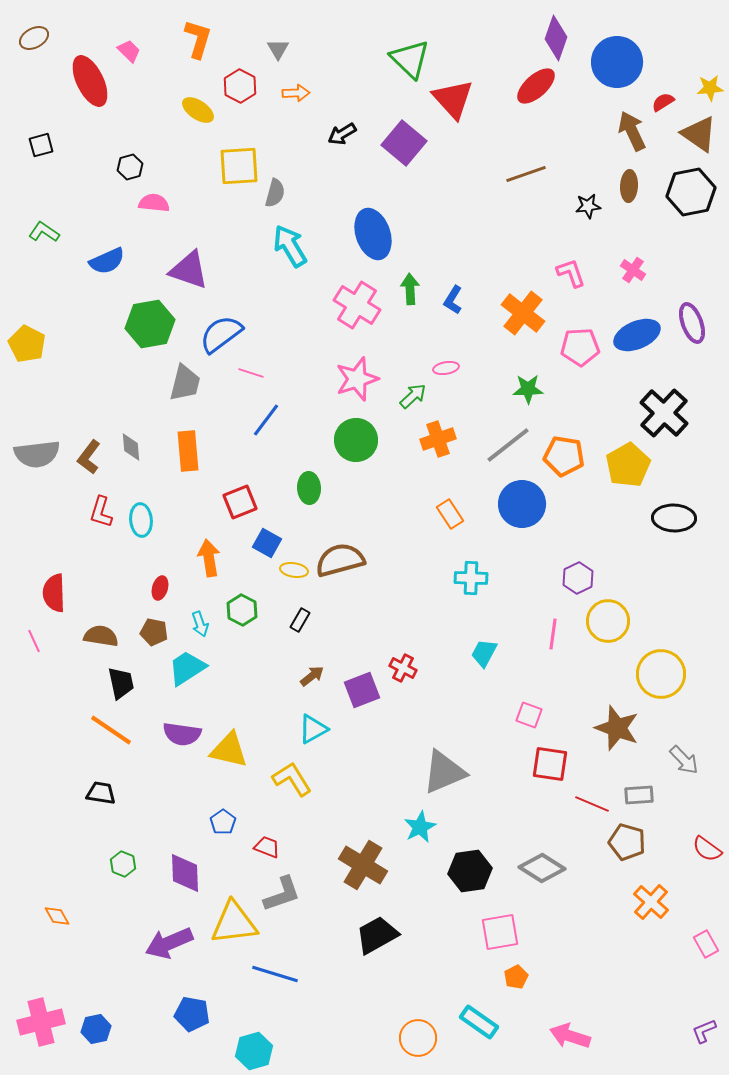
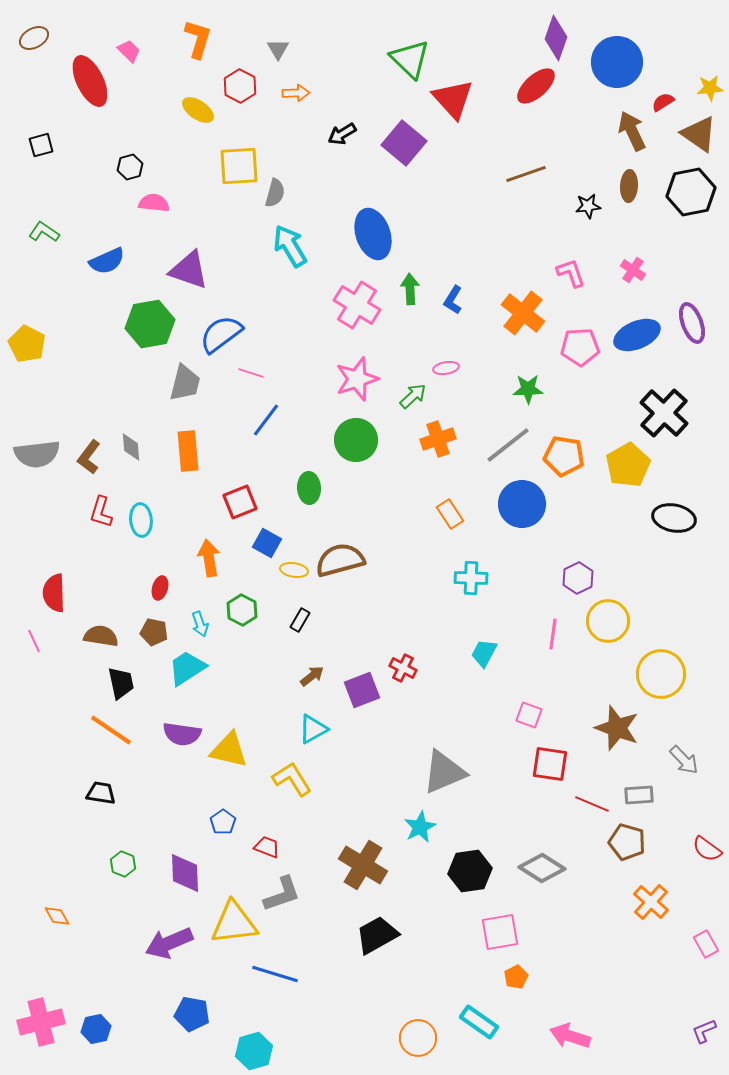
black ellipse at (674, 518): rotated 9 degrees clockwise
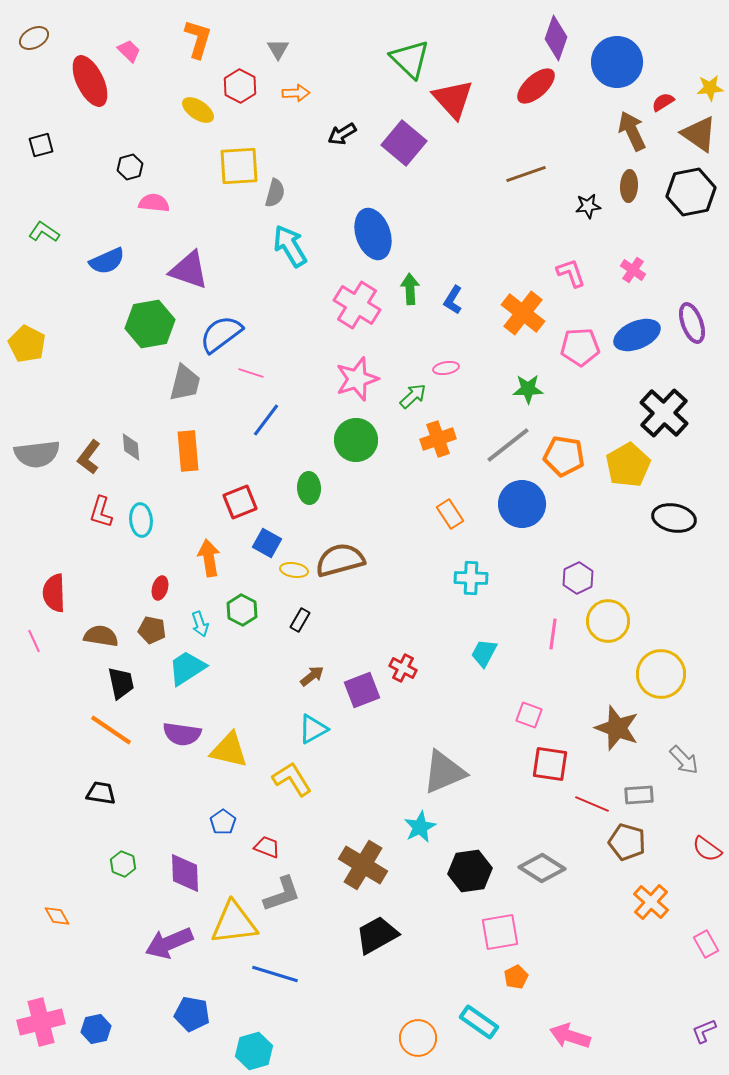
brown pentagon at (154, 632): moved 2 px left, 2 px up
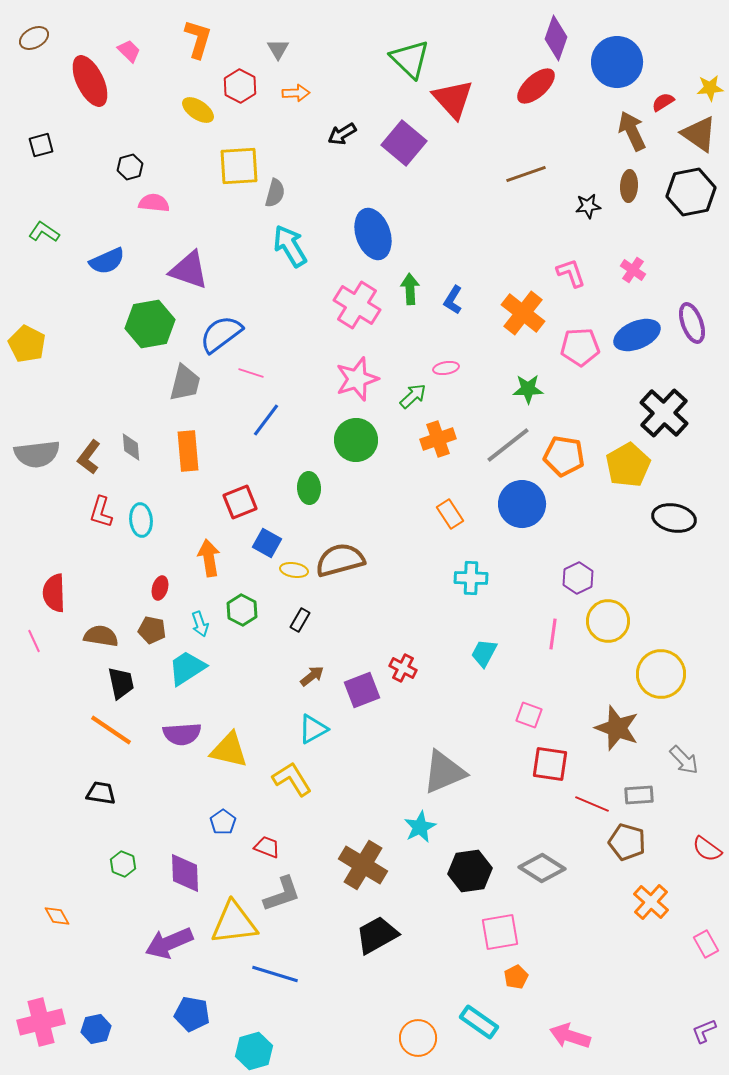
purple semicircle at (182, 734): rotated 12 degrees counterclockwise
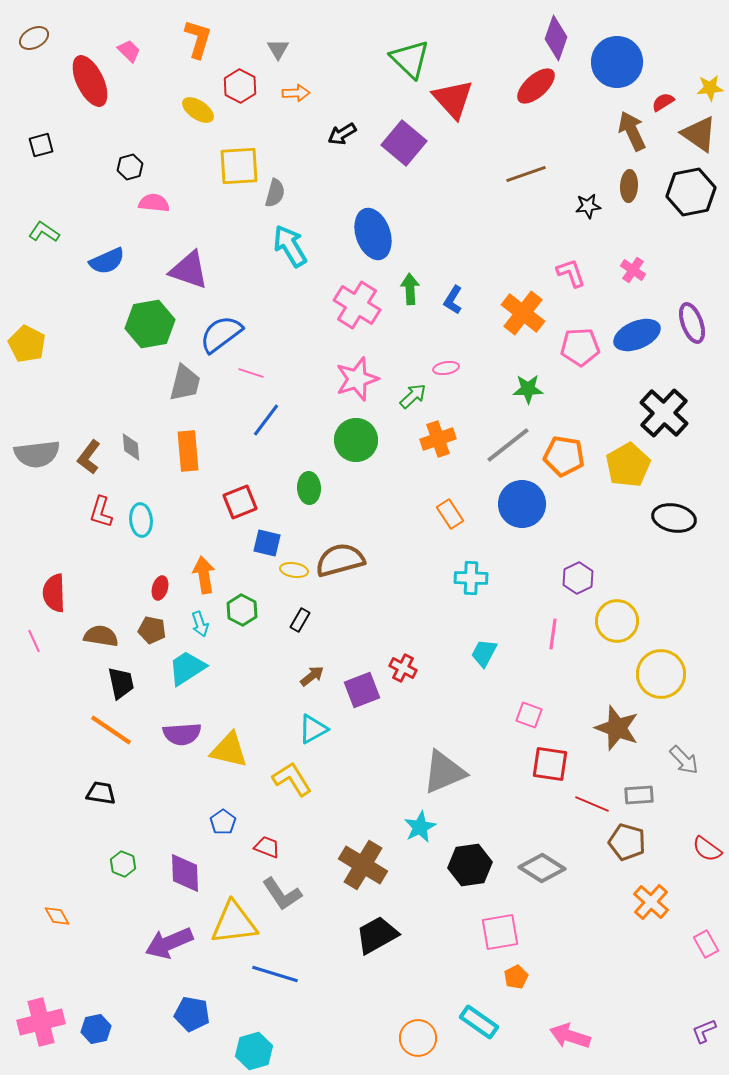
blue square at (267, 543): rotated 16 degrees counterclockwise
orange arrow at (209, 558): moved 5 px left, 17 px down
yellow circle at (608, 621): moved 9 px right
black hexagon at (470, 871): moved 6 px up
gray L-shape at (282, 894): rotated 75 degrees clockwise
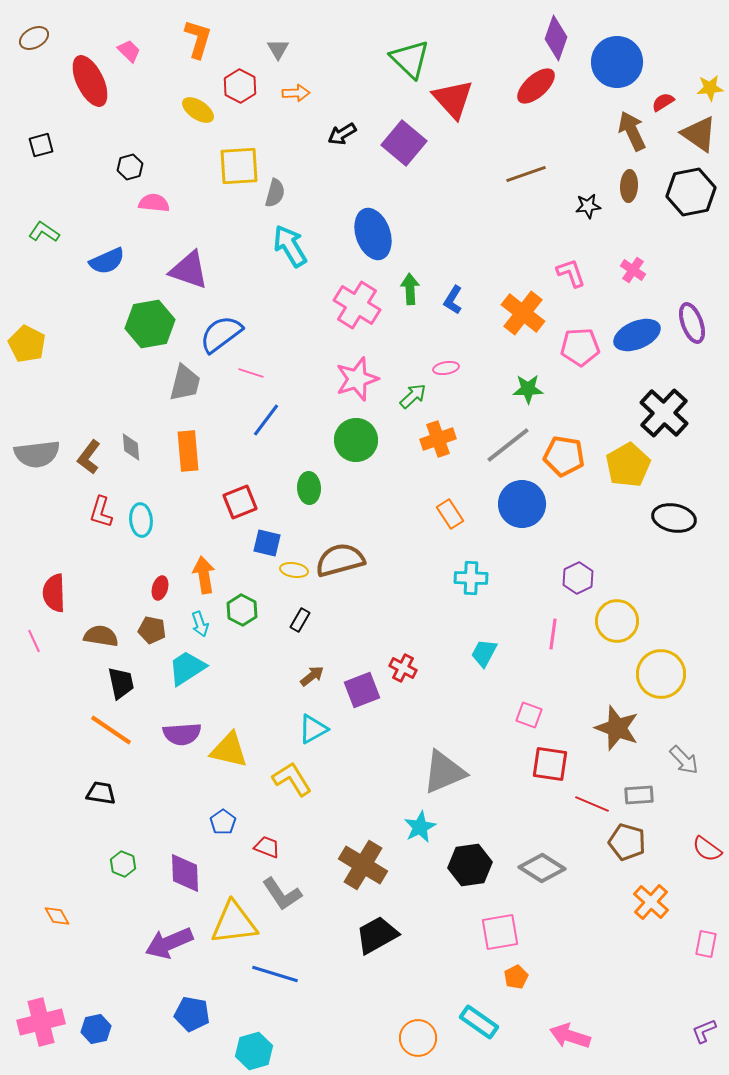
pink rectangle at (706, 944): rotated 40 degrees clockwise
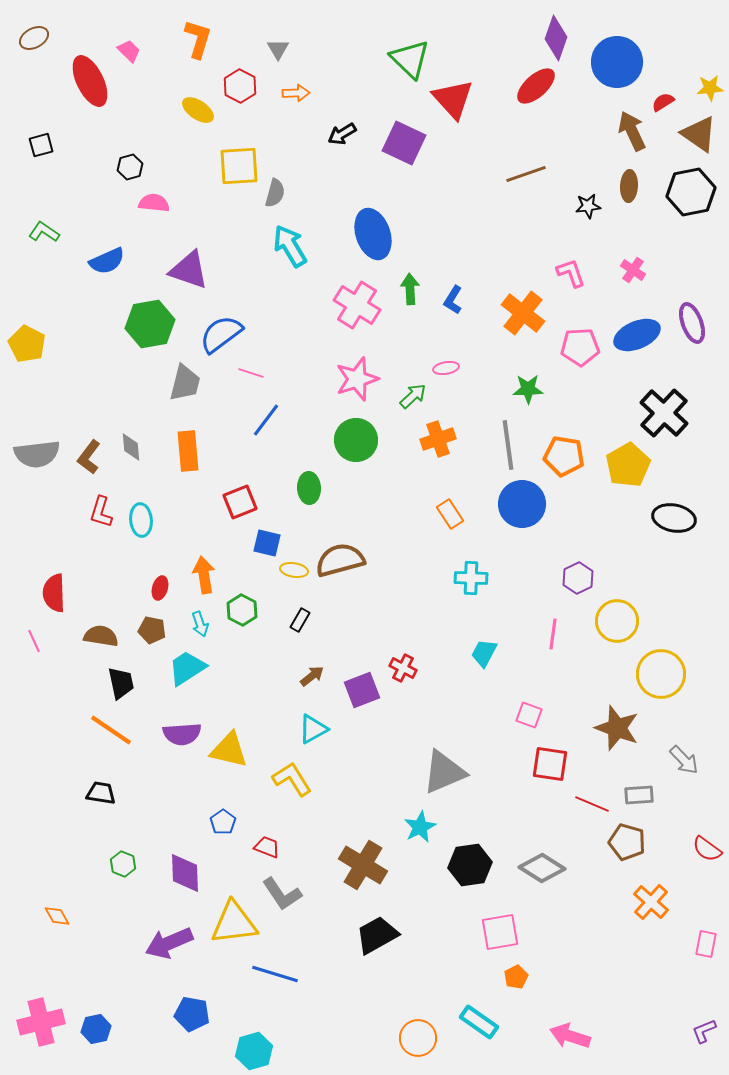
purple square at (404, 143): rotated 15 degrees counterclockwise
gray line at (508, 445): rotated 60 degrees counterclockwise
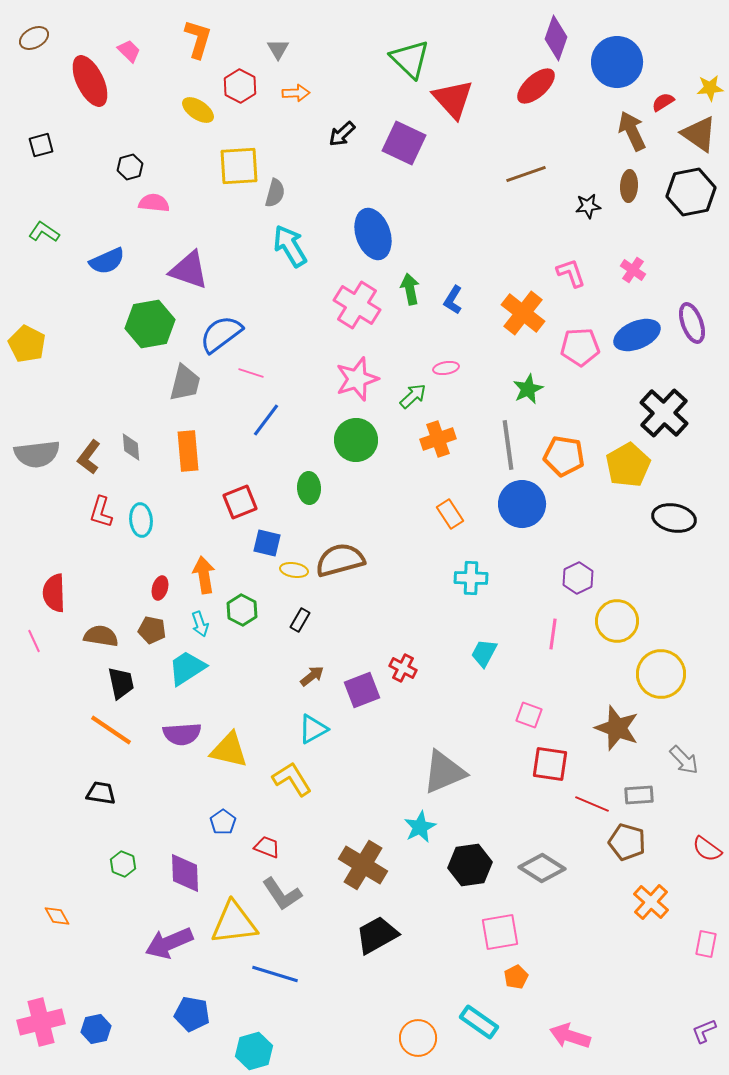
black arrow at (342, 134): rotated 12 degrees counterclockwise
green arrow at (410, 289): rotated 8 degrees counterclockwise
green star at (528, 389): rotated 24 degrees counterclockwise
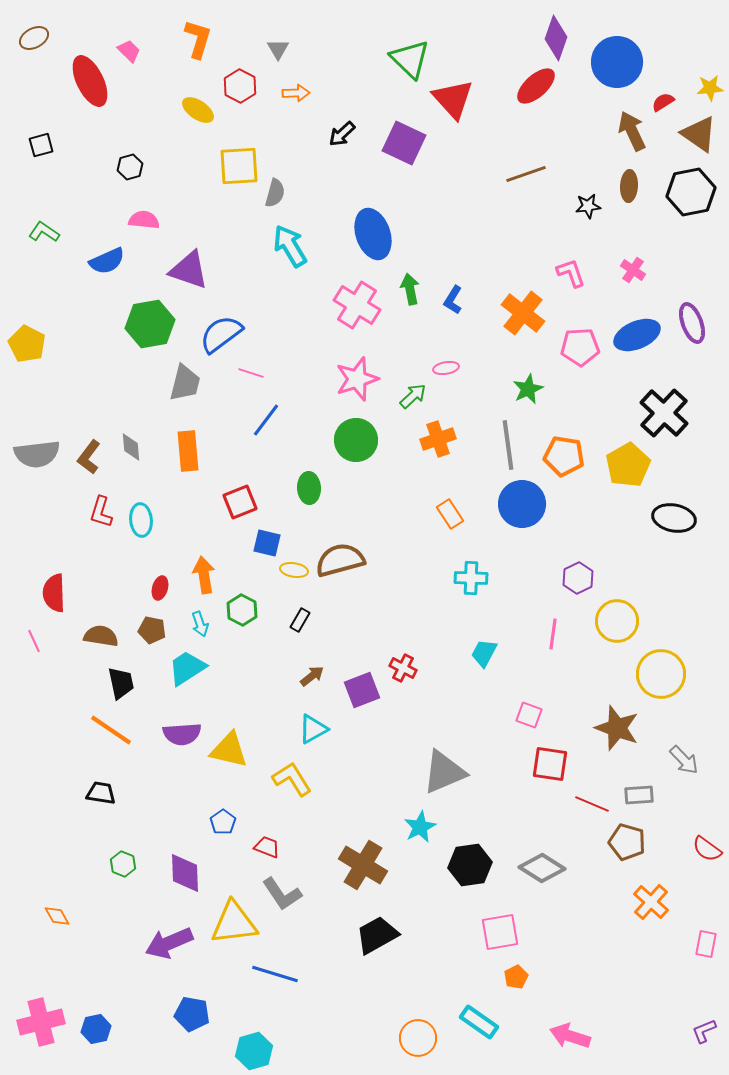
pink semicircle at (154, 203): moved 10 px left, 17 px down
